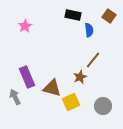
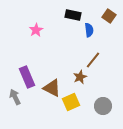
pink star: moved 11 px right, 4 px down
brown triangle: rotated 12 degrees clockwise
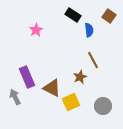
black rectangle: rotated 21 degrees clockwise
brown line: rotated 66 degrees counterclockwise
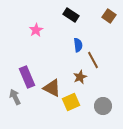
black rectangle: moved 2 px left
blue semicircle: moved 11 px left, 15 px down
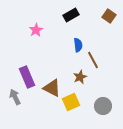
black rectangle: rotated 63 degrees counterclockwise
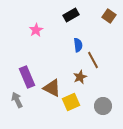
gray arrow: moved 2 px right, 3 px down
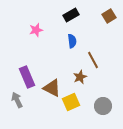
brown square: rotated 24 degrees clockwise
pink star: rotated 16 degrees clockwise
blue semicircle: moved 6 px left, 4 px up
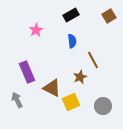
pink star: rotated 16 degrees counterclockwise
purple rectangle: moved 5 px up
